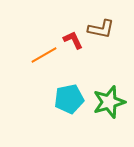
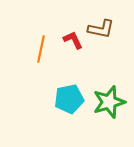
orange line: moved 3 px left, 6 px up; rotated 48 degrees counterclockwise
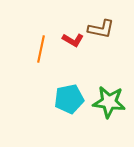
red L-shape: rotated 145 degrees clockwise
green star: rotated 24 degrees clockwise
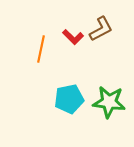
brown L-shape: rotated 40 degrees counterclockwise
red L-shape: moved 3 px up; rotated 15 degrees clockwise
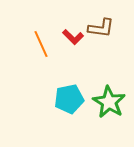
brown L-shape: moved 1 px up; rotated 36 degrees clockwise
orange line: moved 5 px up; rotated 36 degrees counterclockwise
green star: rotated 24 degrees clockwise
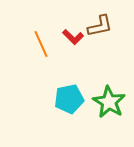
brown L-shape: moved 1 px left, 2 px up; rotated 20 degrees counterclockwise
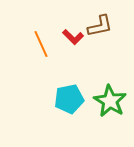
green star: moved 1 px right, 1 px up
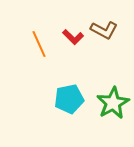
brown L-shape: moved 4 px right, 4 px down; rotated 40 degrees clockwise
orange line: moved 2 px left
green star: moved 3 px right, 2 px down; rotated 12 degrees clockwise
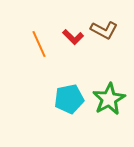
green star: moved 4 px left, 4 px up
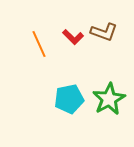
brown L-shape: moved 2 px down; rotated 8 degrees counterclockwise
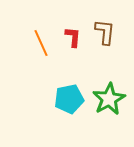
brown L-shape: moved 1 px right; rotated 104 degrees counterclockwise
red L-shape: rotated 130 degrees counterclockwise
orange line: moved 2 px right, 1 px up
